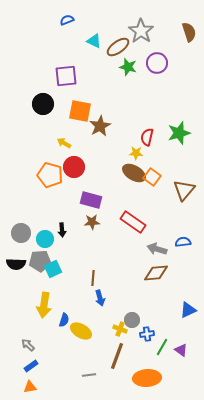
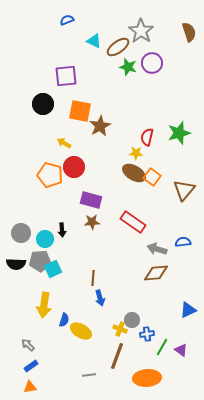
purple circle at (157, 63): moved 5 px left
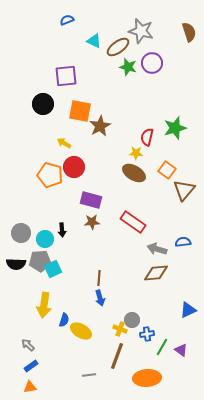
gray star at (141, 31): rotated 20 degrees counterclockwise
green star at (179, 133): moved 4 px left, 5 px up
orange square at (152, 177): moved 15 px right, 7 px up
brown line at (93, 278): moved 6 px right
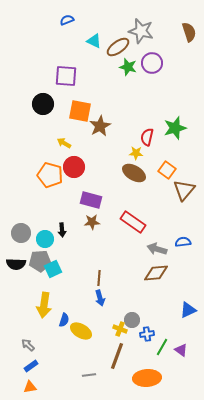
purple square at (66, 76): rotated 10 degrees clockwise
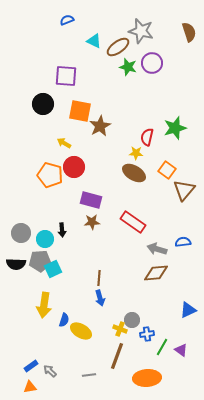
gray arrow at (28, 345): moved 22 px right, 26 px down
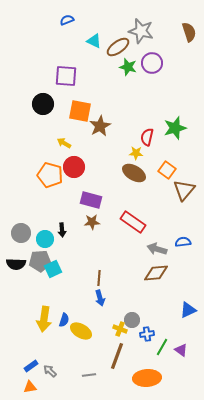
yellow arrow at (44, 305): moved 14 px down
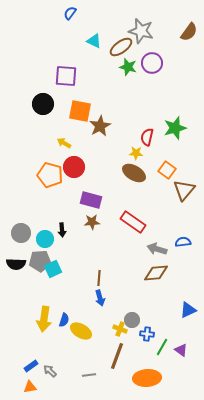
blue semicircle at (67, 20): moved 3 px right, 7 px up; rotated 32 degrees counterclockwise
brown semicircle at (189, 32): rotated 54 degrees clockwise
brown ellipse at (118, 47): moved 3 px right
blue cross at (147, 334): rotated 16 degrees clockwise
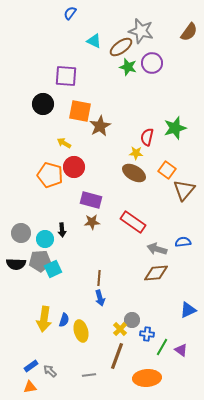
yellow cross at (120, 329): rotated 24 degrees clockwise
yellow ellipse at (81, 331): rotated 45 degrees clockwise
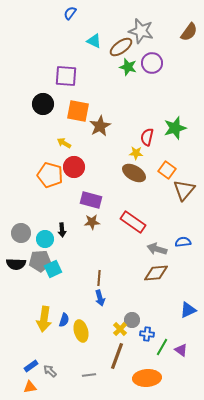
orange square at (80, 111): moved 2 px left
